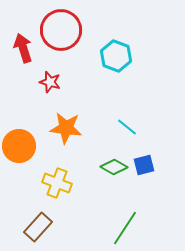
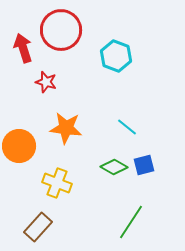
red star: moved 4 px left
green line: moved 6 px right, 6 px up
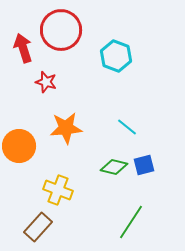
orange star: rotated 12 degrees counterclockwise
green diamond: rotated 16 degrees counterclockwise
yellow cross: moved 1 px right, 7 px down
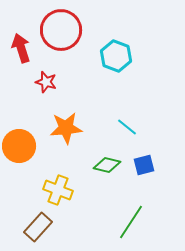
red arrow: moved 2 px left
green diamond: moved 7 px left, 2 px up
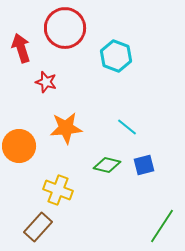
red circle: moved 4 px right, 2 px up
green line: moved 31 px right, 4 px down
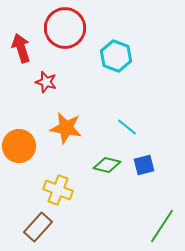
orange star: rotated 16 degrees clockwise
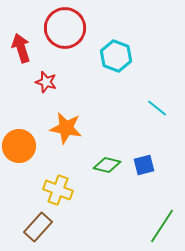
cyan line: moved 30 px right, 19 px up
